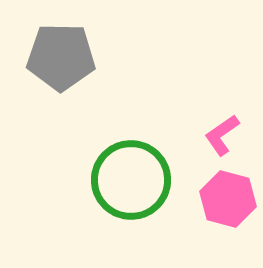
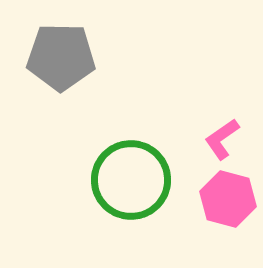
pink L-shape: moved 4 px down
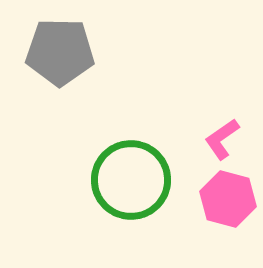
gray pentagon: moved 1 px left, 5 px up
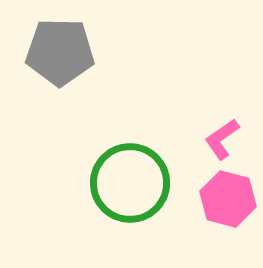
green circle: moved 1 px left, 3 px down
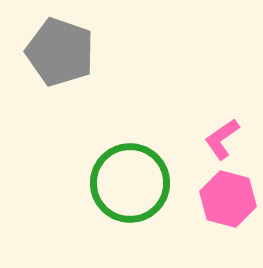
gray pentagon: rotated 18 degrees clockwise
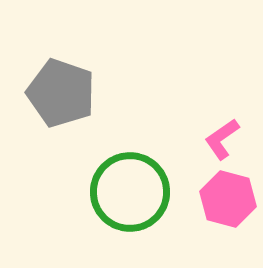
gray pentagon: moved 1 px right, 41 px down
green circle: moved 9 px down
